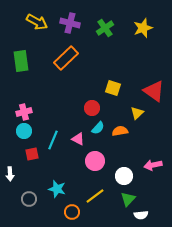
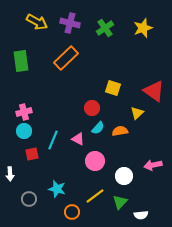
green triangle: moved 8 px left, 3 px down
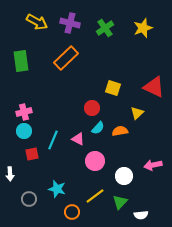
red triangle: moved 4 px up; rotated 10 degrees counterclockwise
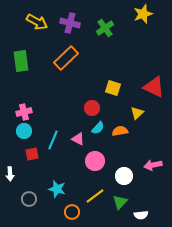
yellow star: moved 14 px up
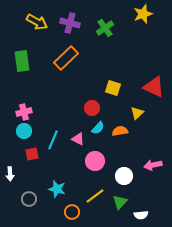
green rectangle: moved 1 px right
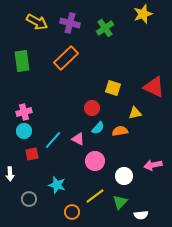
yellow triangle: moved 2 px left; rotated 32 degrees clockwise
cyan line: rotated 18 degrees clockwise
cyan star: moved 4 px up
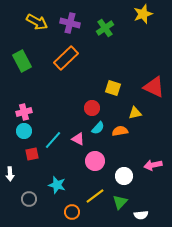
green rectangle: rotated 20 degrees counterclockwise
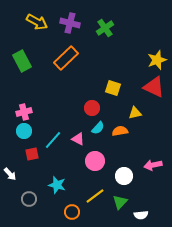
yellow star: moved 14 px right, 46 px down
white arrow: rotated 40 degrees counterclockwise
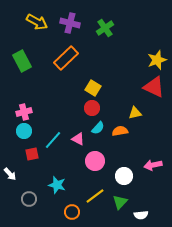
yellow square: moved 20 px left; rotated 14 degrees clockwise
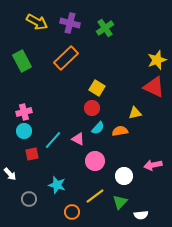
yellow square: moved 4 px right
